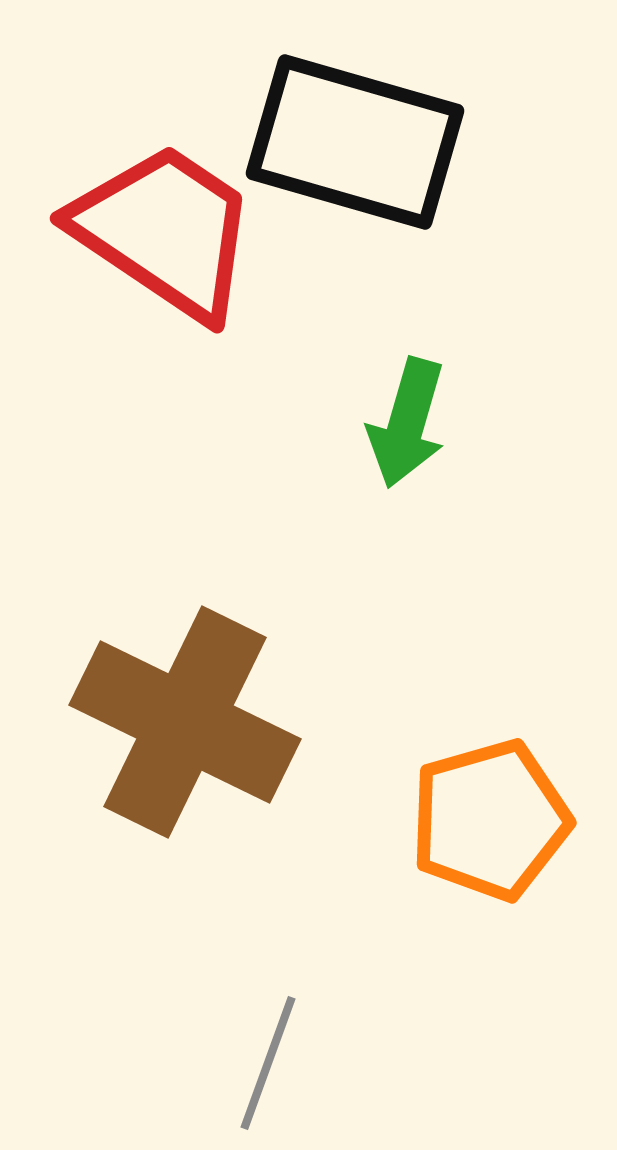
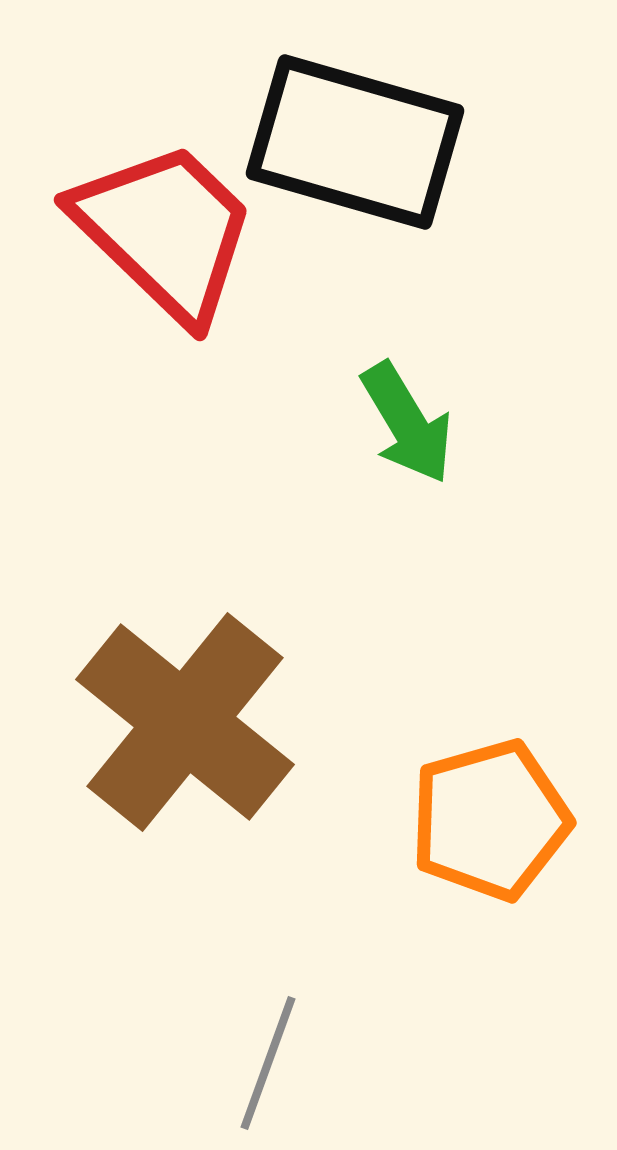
red trapezoid: rotated 10 degrees clockwise
green arrow: rotated 47 degrees counterclockwise
brown cross: rotated 13 degrees clockwise
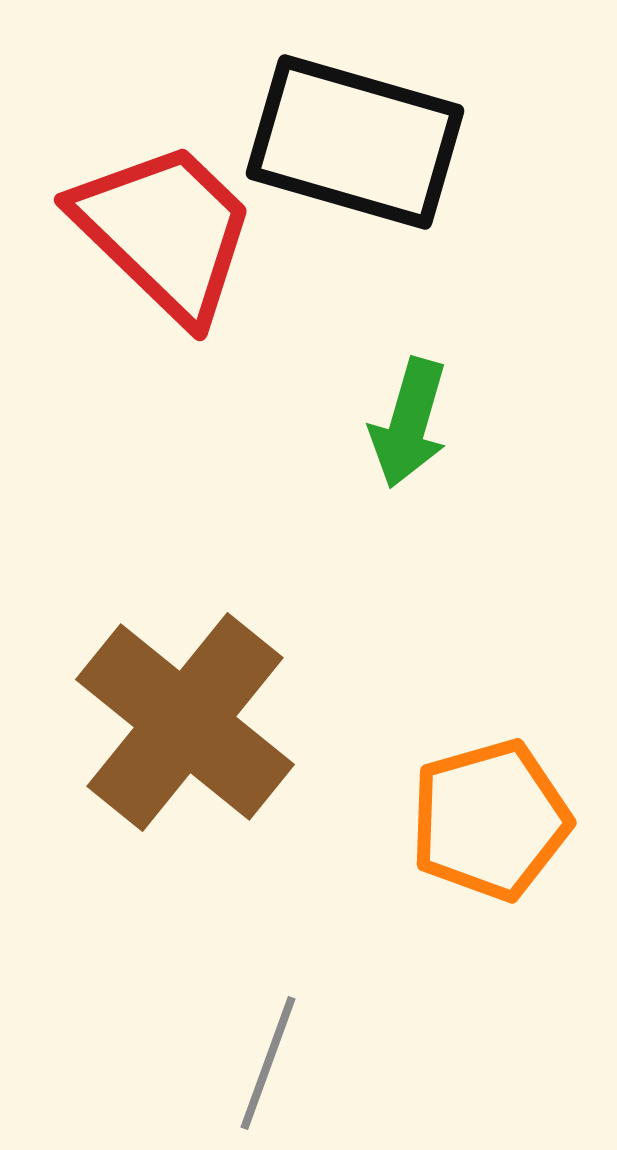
green arrow: moved 2 px right; rotated 47 degrees clockwise
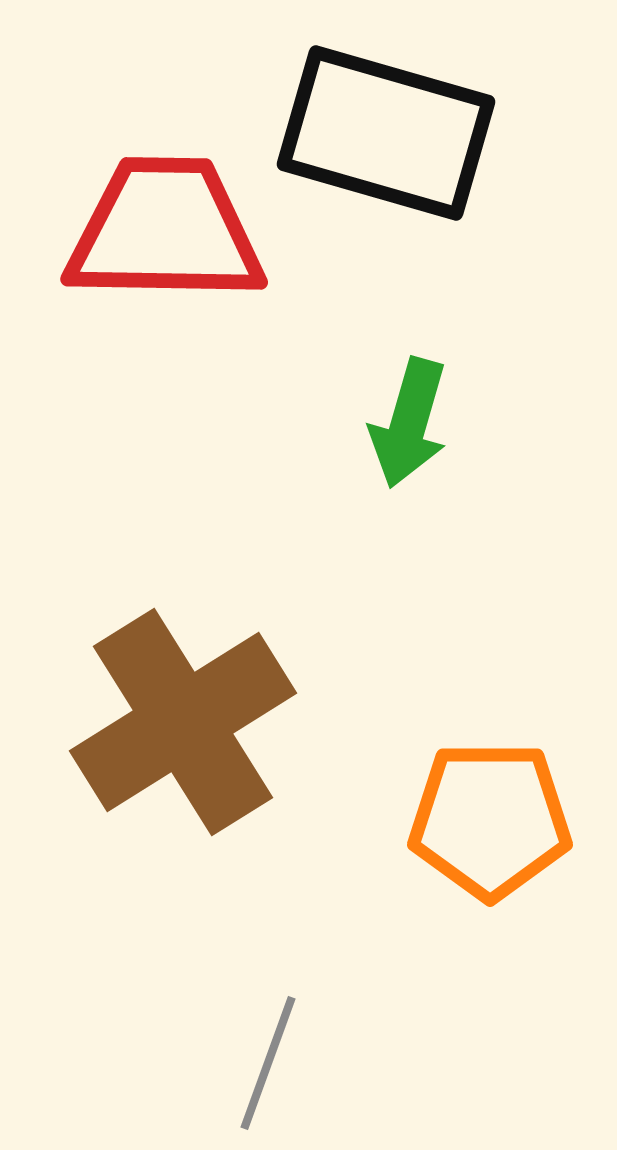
black rectangle: moved 31 px right, 9 px up
red trapezoid: rotated 43 degrees counterclockwise
brown cross: moved 2 px left; rotated 19 degrees clockwise
orange pentagon: rotated 16 degrees clockwise
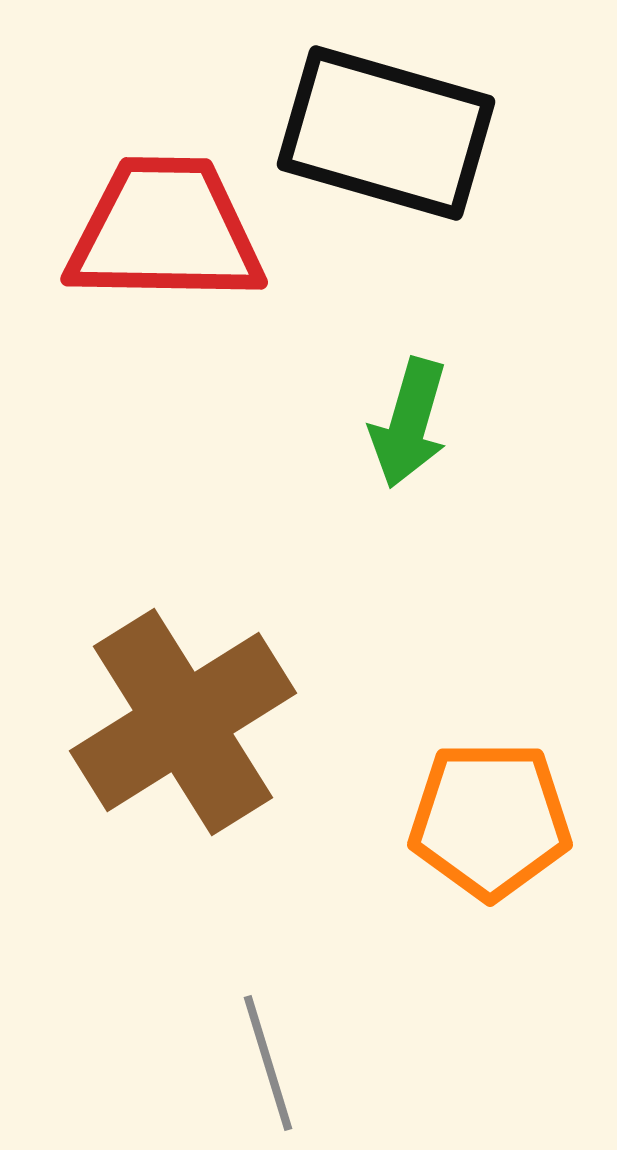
gray line: rotated 37 degrees counterclockwise
